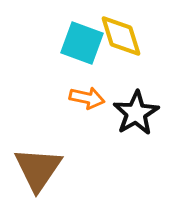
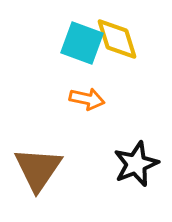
yellow diamond: moved 4 px left, 3 px down
orange arrow: moved 1 px down
black star: moved 51 px down; rotated 9 degrees clockwise
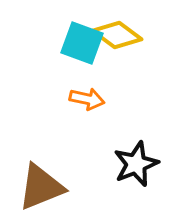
yellow diamond: moved 4 px up; rotated 36 degrees counterclockwise
brown triangle: moved 3 px right, 18 px down; rotated 34 degrees clockwise
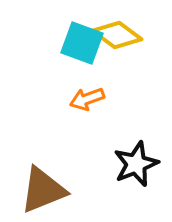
orange arrow: rotated 148 degrees clockwise
brown triangle: moved 2 px right, 3 px down
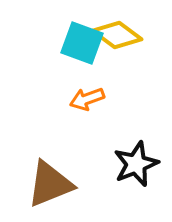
brown triangle: moved 7 px right, 6 px up
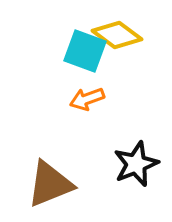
cyan square: moved 3 px right, 8 px down
